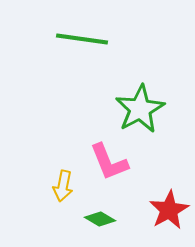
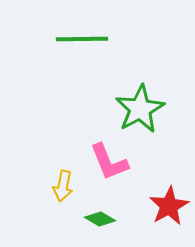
green line: rotated 9 degrees counterclockwise
red star: moved 4 px up
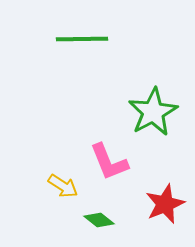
green star: moved 13 px right, 3 px down
yellow arrow: rotated 68 degrees counterclockwise
red star: moved 4 px left, 2 px up; rotated 6 degrees clockwise
green diamond: moved 1 px left, 1 px down; rotated 8 degrees clockwise
